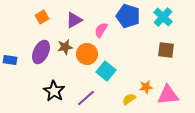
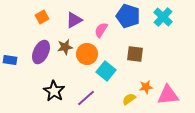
brown square: moved 31 px left, 4 px down
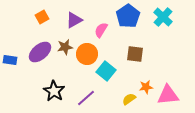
blue pentagon: rotated 20 degrees clockwise
purple ellipse: moved 1 px left; rotated 25 degrees clockwise
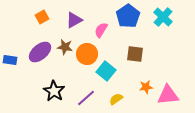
brown star: rotated 21 degrees clockwise
yellow semicircle: moved 13 px left
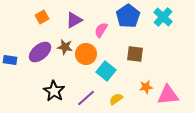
orange circle: moved 1 px left
